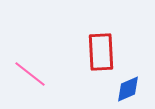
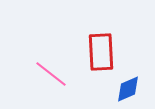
pink line: moved 21 px right
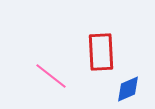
pink line: moved 2 px down
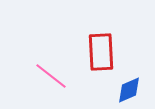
blue diamond: moved 1 px right, 1 px down
